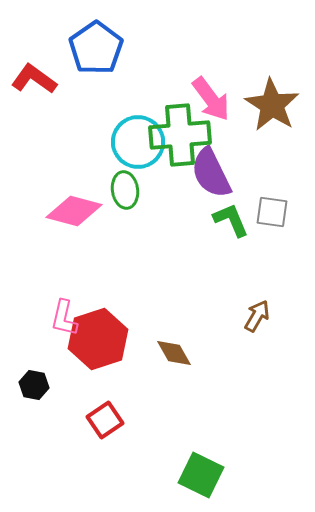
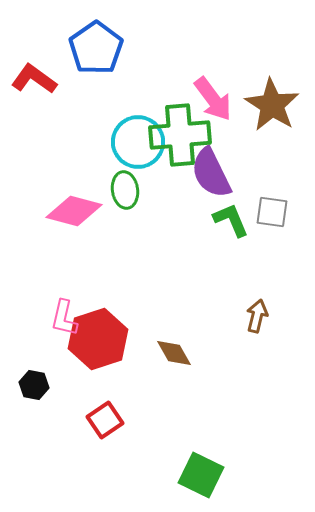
pink arrow: moved 2 px right
brown arrow: rotated 16 degrees counterclockwise
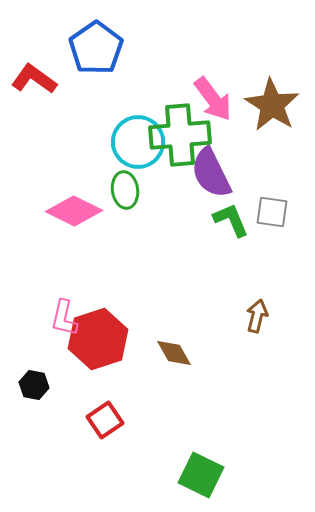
pink diamond: rotated 12 degrees clockwise
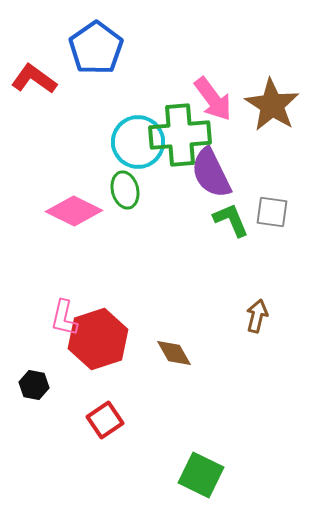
green ellipse: rotated 6 degrees counterclockwise
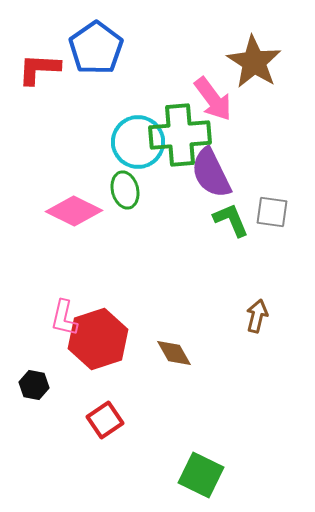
red L-shape: moved 5 px right, 10 px up; rotated 33 degrees counterclockwise
brown star: moved 18 px left, 43 px up
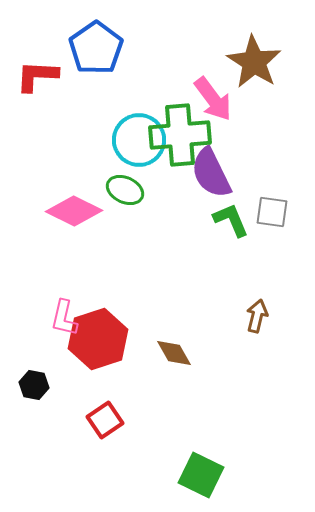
red L-shape: moved 2 px left, 7 px down
cyan circle: moved 1 px right, 2 px up
green ellipse: rotated 51 degrees counterclockwise
